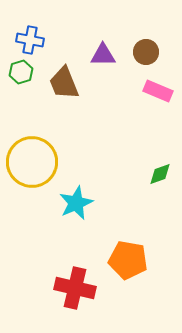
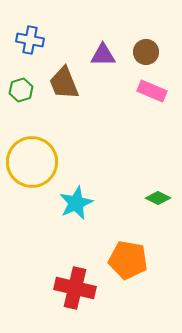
green hexagon: moved 18 px down
pink rectangle: moved 6 px left
green diamond: moved 2 px left, 24 px down; rotated 45 degrees clockwise
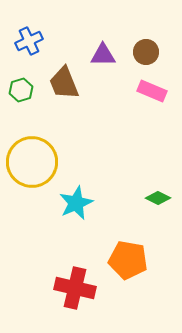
blue cross: moved 1 px left, 1 px down; rotated 36 degrees counterclockwise
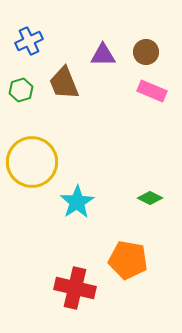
green diamond: moved 8 px left
cyan star: moved 1 px right, 1 px up; rotated 8 degrees counterclockwise
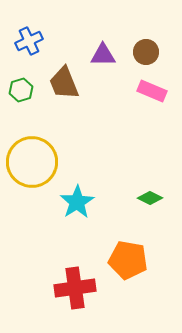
red cross: rotated 21 degrees counterclockwise
